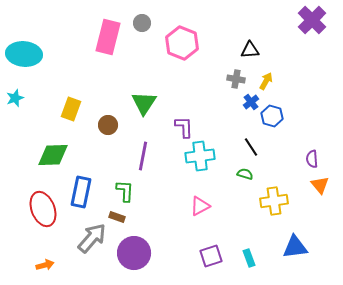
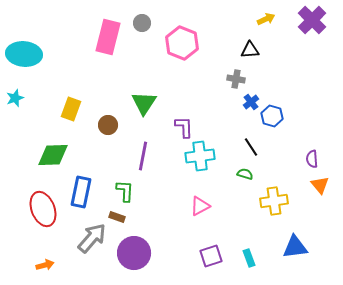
yellow arrow: moved 62 px up; rotated 36 degrees clockwise
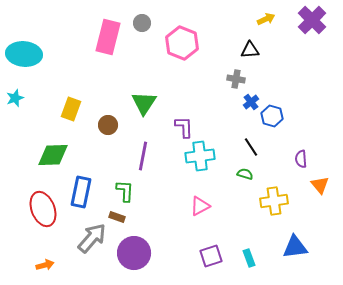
purple semicircle: moved 11 px left
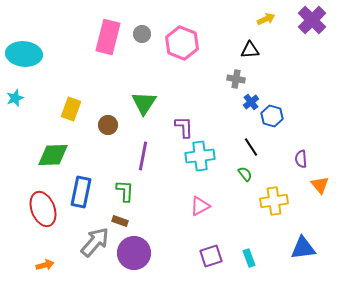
gray circle: moved 11 px down
green semicircle: rotated 35 degrees clockwise
brown rectangle: moved 3 px right, 4 px down
gray arrow: moved 3 px right, 4 px down
blue triangle: moved 8 px right, 1 px down
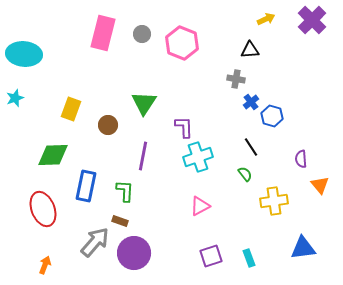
pink rectangle: moved 5 px left, 4 px up
cyan cross: moved 2 px left, 1 px down; rotated 12 degrees counterclockwise
blue rectangle: moved 5 px right, 6 px up
orange arrow: rotated 54 degrees counterclockwise
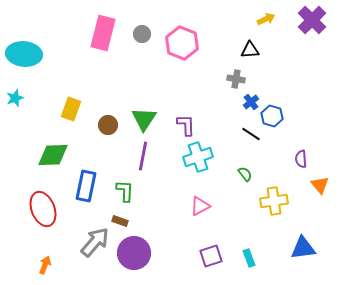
green triangle: moved 16 px down
purple L-shape: moved 2 px right, 2 px up
black line: moved 13 px up; rotated 24 degrees counterclockwise
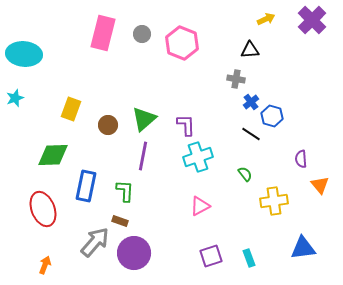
green triangle: rotated 16 degrees clockwise
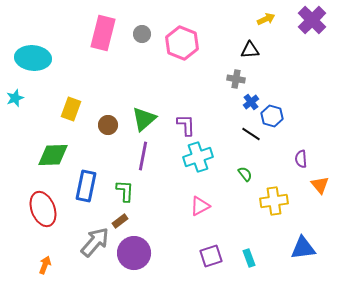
cyan ellipse: moved 9 px right, 4 px down
brown rectangle: rotated 56 degrees counterclockwise
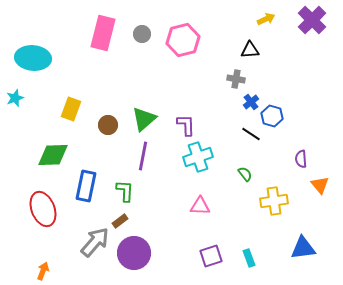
pink hexagon: moved 1 px right, 3 px up; rotated 24 degrees clockwise
pink triangle: rotated 30 degrees clockwise
orange arrow: moved 2 px left, 6 px down
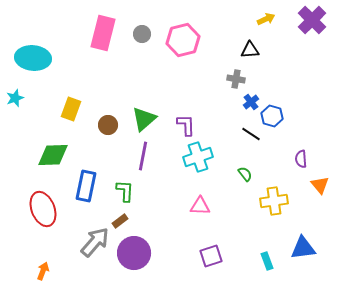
cyan rectangle: moved 18 px right, 3 px down
